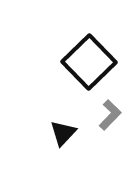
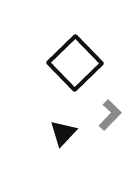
black square: moved 14 px left, 1 px down
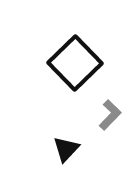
black triangle: moved 3 px right, 16 px down
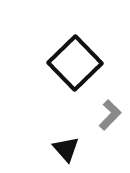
black triangle: rotated 24 degrees counterclockwise
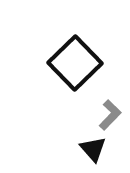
black triangle: moved 27 px right
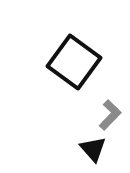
black square: moved 1 px left, 1 px up; rotated 10 degrees counterclockwise
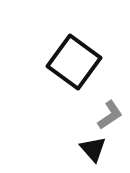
gray L-shape: rotated 12 degrees clockwise
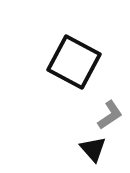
black square: rotated 8 degrees counterclockwise
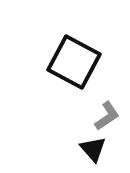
gray L-shape: moved 3 px left, 1 px down
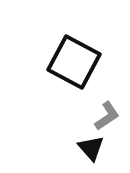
black triangle: moved 2 px left, 1 px up
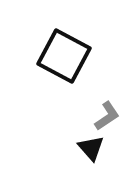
black square: moved 10 px left, 6 px up
